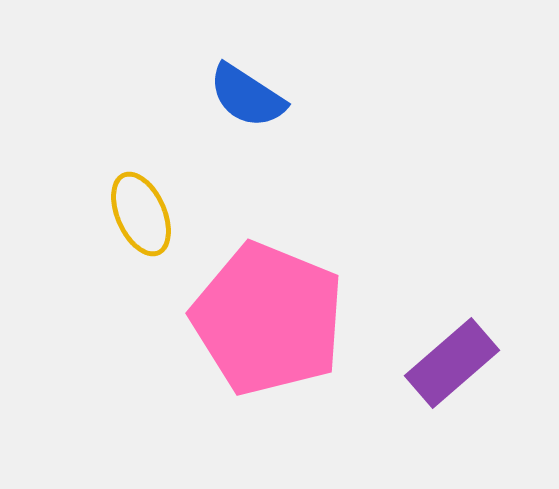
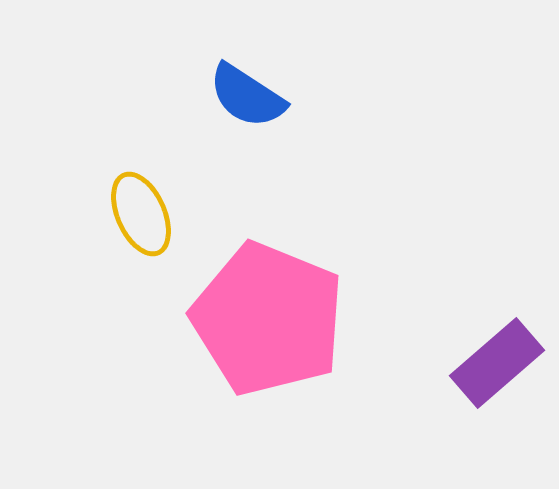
purple rectangle: moved 45 px right
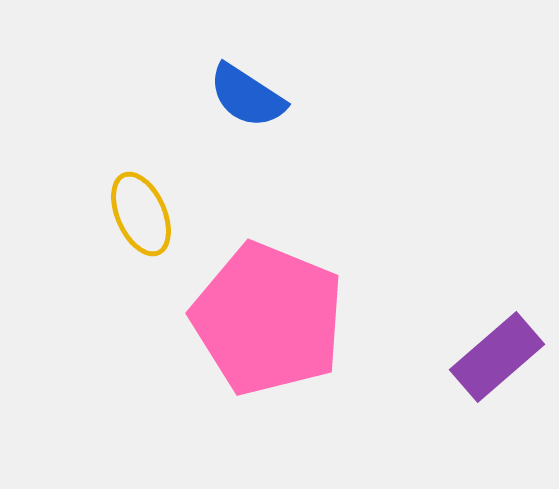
purple rectangle: moved 6 px up
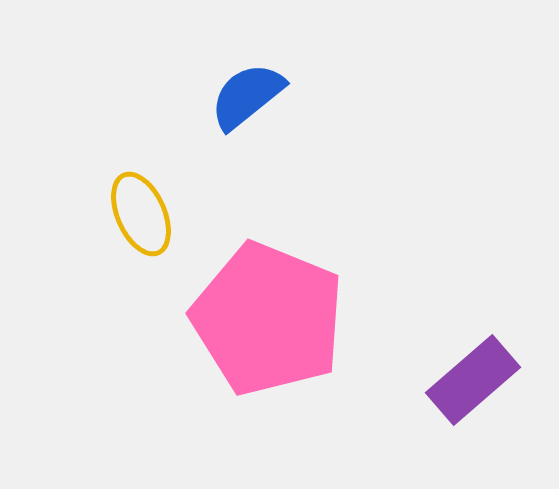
blue semicircle: rotated 108 degrees clockwise
purple rectangle: moved 24 px left, 23 px down
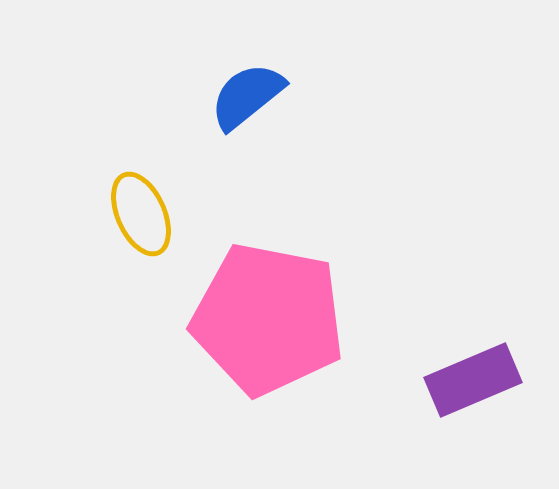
pink pentagon: rotated 11 degrees counterclockwise
purple rectangle: rotated 18 degrees clockwise
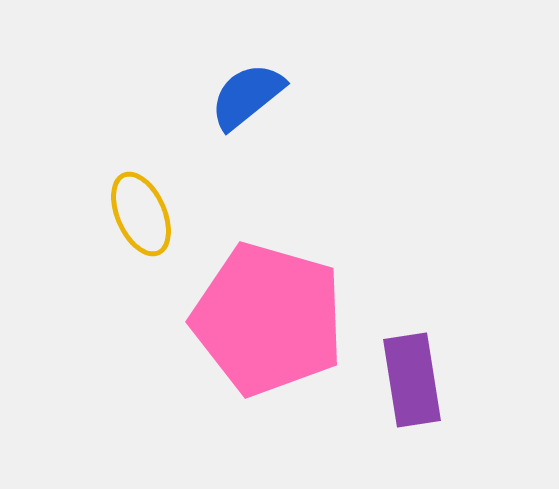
pink pentagon: rotated 5 degrees clockwise
purple rectangle: moved 61 px left; rotated 76 degrees counterclockwise
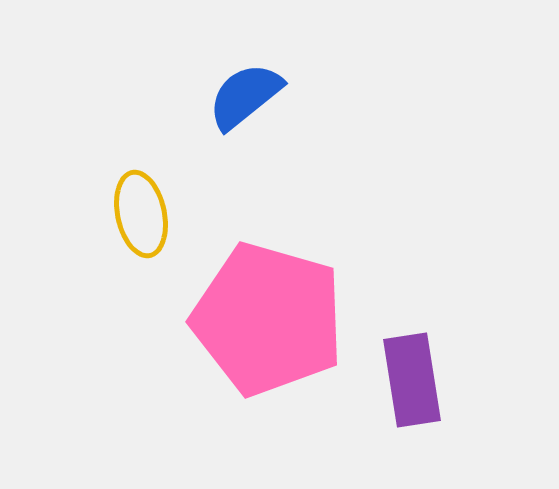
blue semicircle: moved 2 px left
yellow ellipse: rotated 12 degrees clockwise
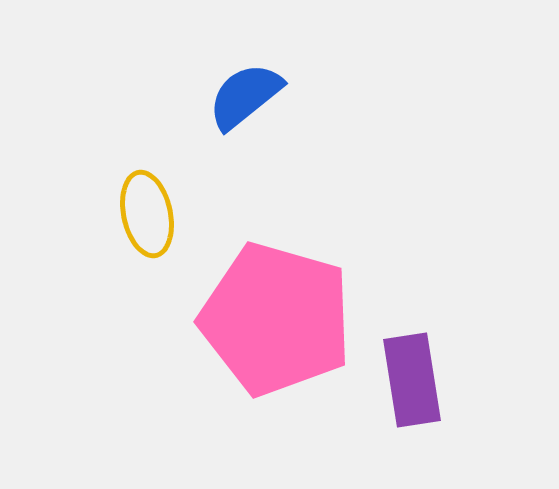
yellow ellipse: moved 6 px right
pink pentagon: moved 8 px right
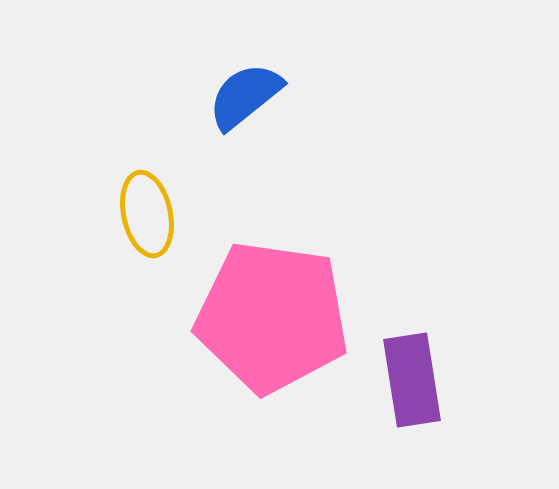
pink pentagon: moved 4 px left, 2 px up; rotated 8 degrees counterclockwise
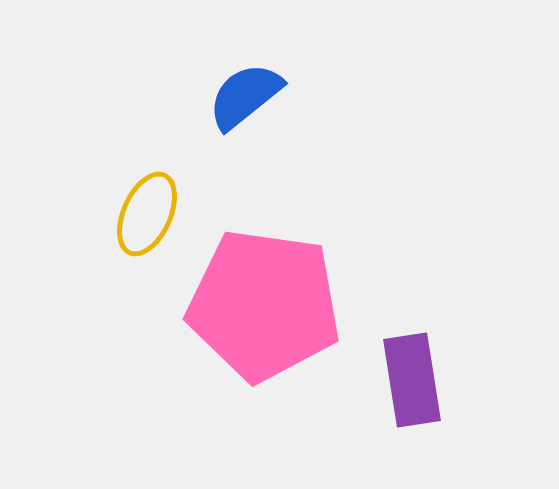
yellow ellipse: rotated 36 degrees clockwise
pink pentagon: moved 8 px left, 12 px up
